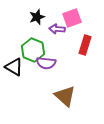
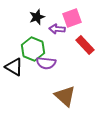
red rectangle: rotated 60 degrees counterclockwise
green hexagon: moved 1 px up
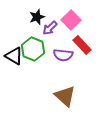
pink square: moved 1 px left, 2 px down; rotated 24 degrees counterclockwise
purple arrow: moved 7 px left, 1 px up; rotated 49 degrees counterclockwise
red rectangle: moved 3 px left
purple semicircle: moved 17 px right, 8 px up
black triangle: moved 11 px up
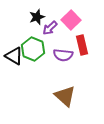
red rectangle: rotated 30 degrees clockwise
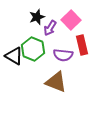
purple arrow: rotated 14 degrees counterclockwise
brown triangle: moved 9 px left, 14 px up; rotated 20 degrees counterclockwise
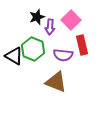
purple arrow: moved 1 px up; rotated 28 degrees counterclockwise
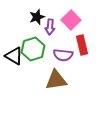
green hexagon: rotated 20 degrees clockwise
brown triangle: moved 2 px up; rotated 30 degrees counterclockwise
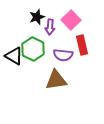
green hexagon: rotated 15 degrees counterclockwise
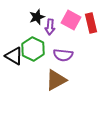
pink square: rotated 18 degrees counterclockwise
red rectangle: moved 9 px right, 22 px up
brown triangle: rotated 20 degrees counterclockwise
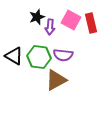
green hexagon: moved 6 px right, 8 px down; rotated 20 degrees counterclockwise
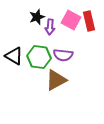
red rectangle: moved 2 px left, 2 px up
